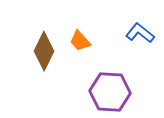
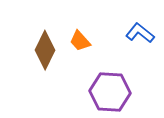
brown diamond: moved 1 px right, 1 px up
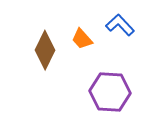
blue L-shape: moved 20 px left, 8 px up; rotated 8 degrees clockwise
orange trapezoid: moved 2 px right, 2 px up
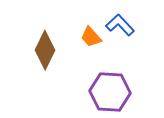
orange trapezoid: moved 9 px right, 2 px up
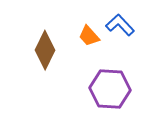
orange trapezoid: moved 2 px left, 1 px up
purple hexagon: moved 3 px up
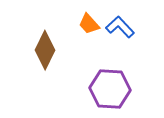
blue L-shape: moved 2 px down
orange trapezoid: moved 12 px up
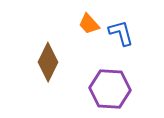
blue L-shape: moved 1 px right, 6 px down; rotated 28 degrees clockwise
brown diamond: moved 3 px right, 12 px down
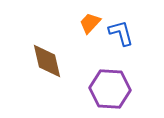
orange trapezoid: moved 1 px right, 1 px up; rotated 85 degrees clockwise
brown diamond: moved 1 px left, 1 px up; rotated 39 degrees counterclockwise
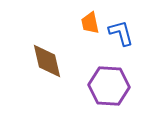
orange trapezoid: rotated 55 degrees counterclockwise
purple hexagon: moved 1 px left, 3 px up
